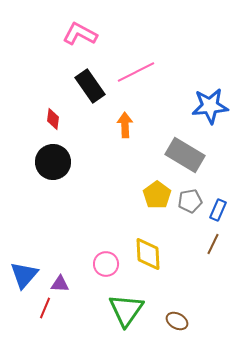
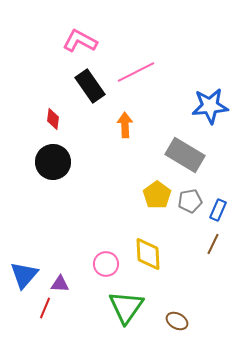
pink L-shape: moved 7 px down
green triangle: moved 3 px up
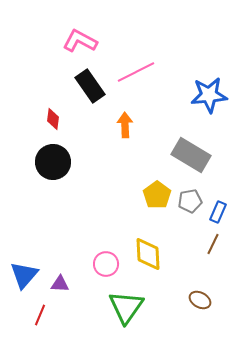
blue star: moved 1 px left, 11 px up
gray rectangle: moved 6 px right
blue rectangle: moved 2 px down
red line: moved 5 px left, 7 px down
brown ellipse: moved 23 px right, 21 px up
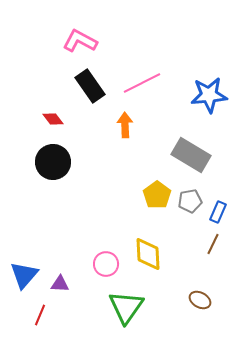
pink line: moved 6 px right, 11 px down
red diamond: rotated 45 degrees counterclockwise
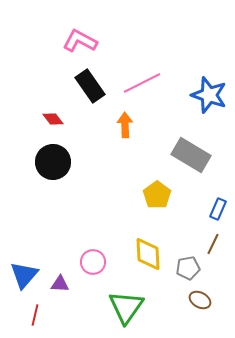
blue star: rotated 24 degrees clockwise
gray pentagon: moved 2 px left, 67 px down
blue rectangle: moved 3 px up
pink circle: moved 13 px left, 2 px up
red line: moved 5 px left; rotated 10 degrees counterclockwise
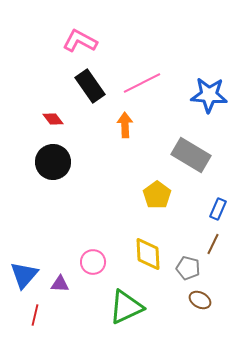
blue star: rotated 15 degrees counterclockwise
gray pentagon: rotated 25 degrees clockwise
green triangle: rotated 30 degrees clockwise
